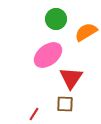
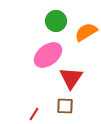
green circle: moved 2 px down
brown square: moved 2 px down
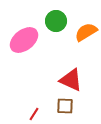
pink ellipse: moved 24 px left, 15 px up
red triangle: moved 2 px down; rotated 40 degrees counterclockwise
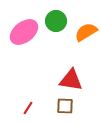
pink ellipse: moved 8 px up
red triangle: rotated 15 degrees counterclockwise
red line: moved 6 px left, 6 px up
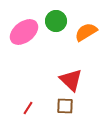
red triangle: rotated 35 degrees clockwise
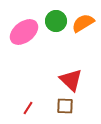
orange semicircle: moved 3 px left, 9 px up
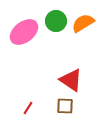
red triangle: rotated 10 degrees counterclockwise
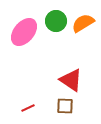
pink ellipse: rotated 12 degrees counterclockwise
red line: rotated 32 degrees clockwise
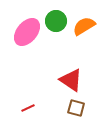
orange semicircle: moved 1 px right, 3 px down
pink ellipse: moved 3 px right
brown square: moved 11 px right, 2 px down; rotated 12 degrees clockwise
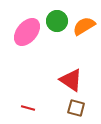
green circle: moved 1 px right
red line: rotated 40 degrees clockwise
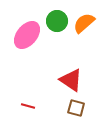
orange semicircle: moved 3 px up; rotated 10 degrees counterclockwise
pink ellipse: moved 3 px down
red line: moved 2 px up
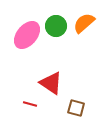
green circle: moved 1 px left, 5 px down
red triangle: moved 20 px left, 3 px down
red line: moved 2 px right, 2 px up
